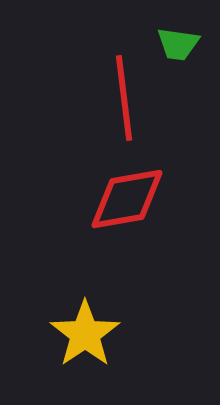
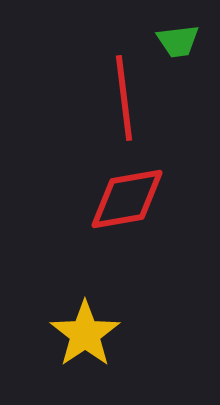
green trapezoid: moved 3 px up; rotated 15 degrees counterclockwise
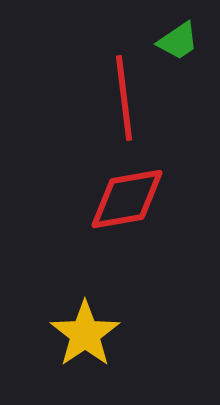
green trapezoid: rotated 27 degrees counterclockwise
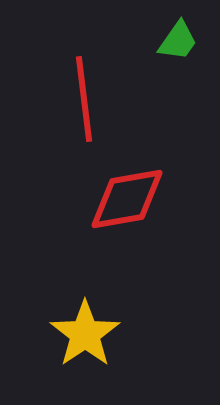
green trapezoid: rotated 21 degrees counterclockwise
red line: moved 40 px left, 1 px down
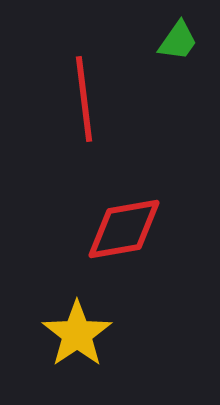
red diamond: moved 3 px left, 30 px down
yellow star: moved 8 px left
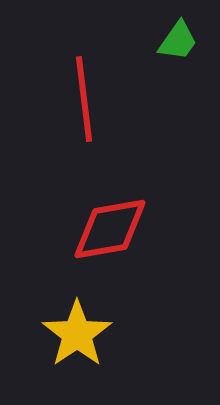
red diamond: moved 14 px left
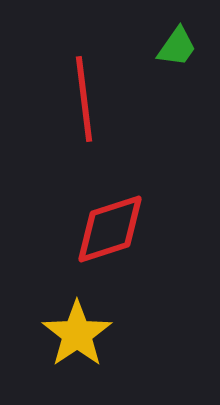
green trapezoid: moved 1 px left, 6 px down
red diamond: rotated 8 degrees counterclockwise
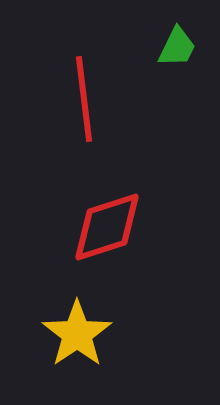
green trapezoid: rotated 9 degrees counterclockwise
red diamond: moved 3 px left, 2 px up
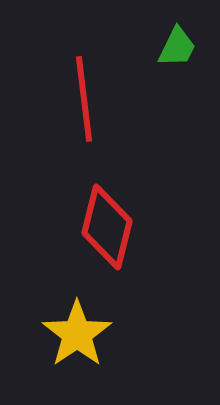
red diamond: rotated 58 degrees counterclockwise
